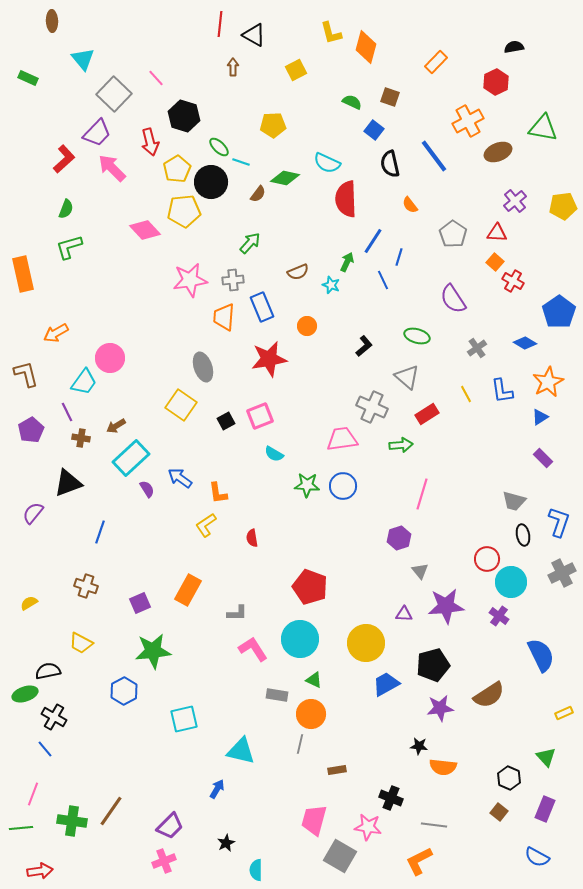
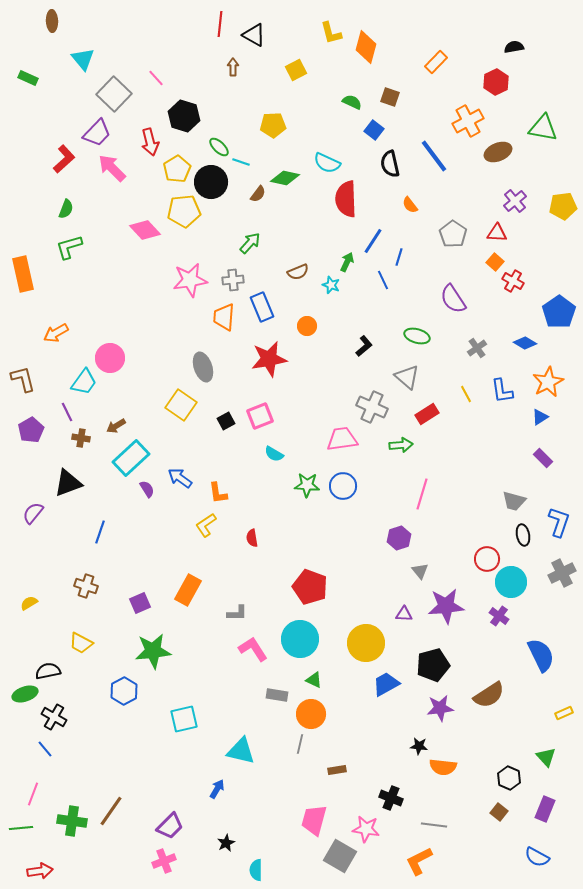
brown L-shape at (26, 374): moved 3 px left, 5 px down
pink star at (368, 827): moved 2 px left, 2 px down
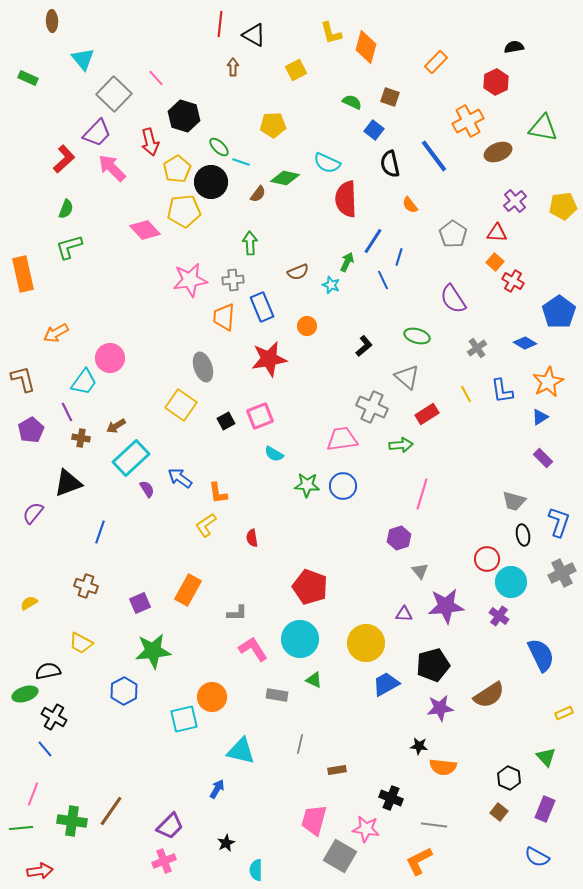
green arrow at (250, 243): rotated 45 degrees counterclockwise
orange circle at (311, 714): moved 99 px left, 17 px up
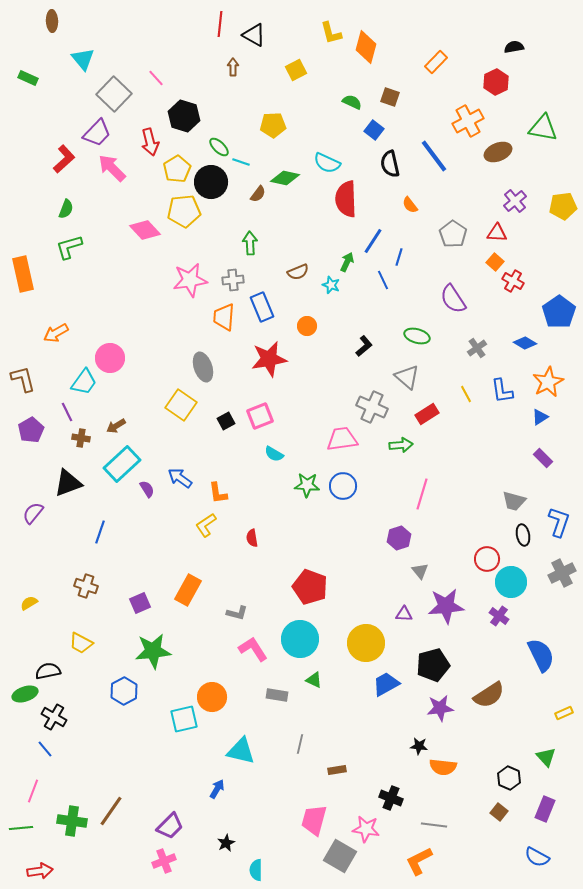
cyan rectangle at (131, 458): moved 9 px left, 6 px down
gray L-shape at (237, 613): rotated 15 degrees clockwise
pink line at (33, 794): moved 3 px up
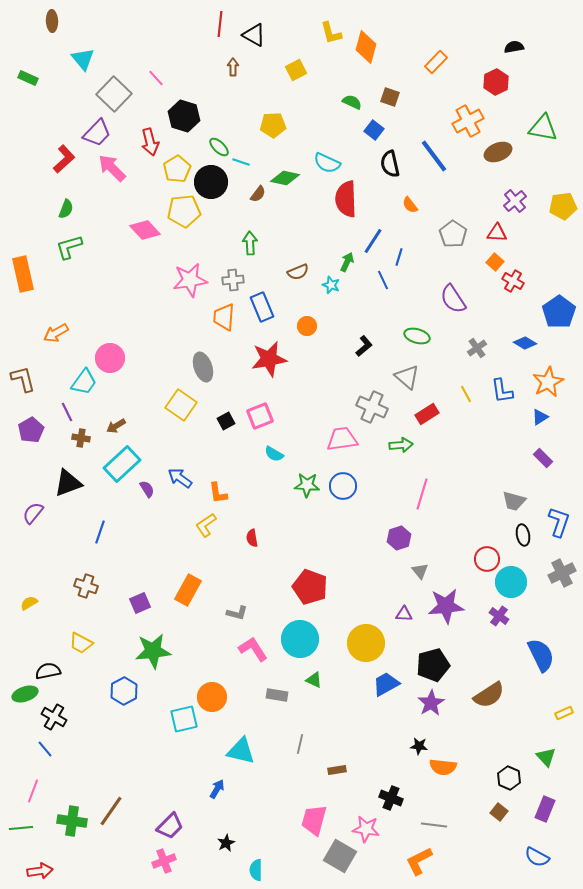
purple star at (440, 708): moved 9 px left, 5 px up; rotated 24 degrees counterclockwise
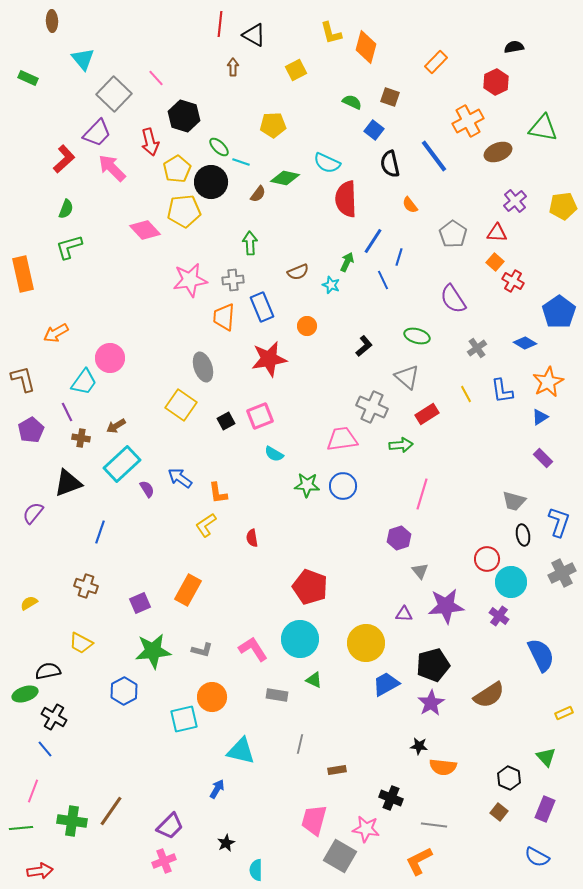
gray L-shape at (237, 613): moved 35 px left, 37 px down
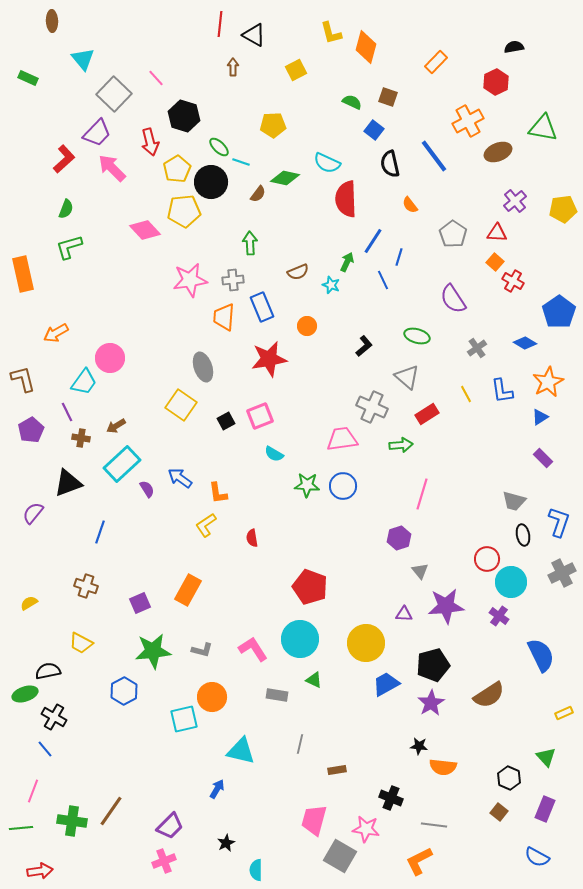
brown square at (390, 97): moved 2 px left
yellow pentagon at (563, 206): moved 3 px down
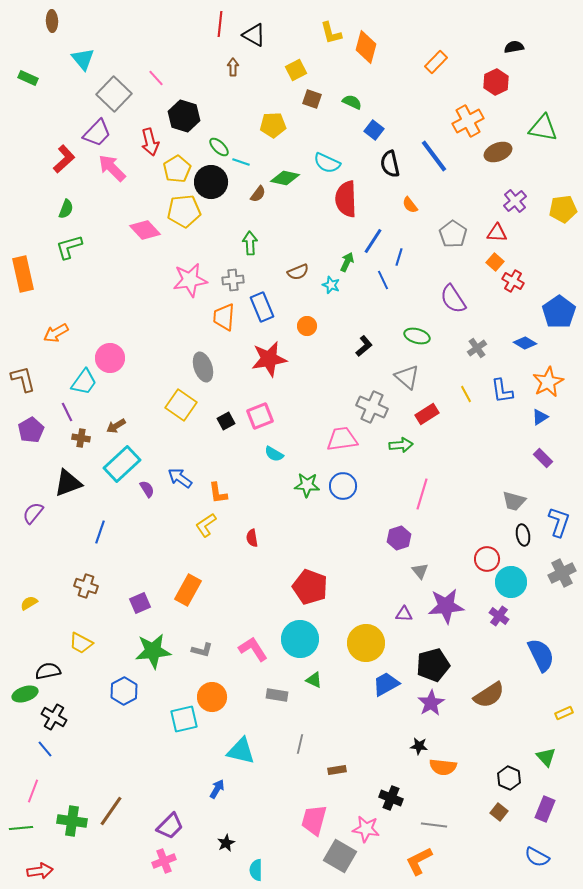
brown square at (388, 97): moved 76 px left, 2 px down
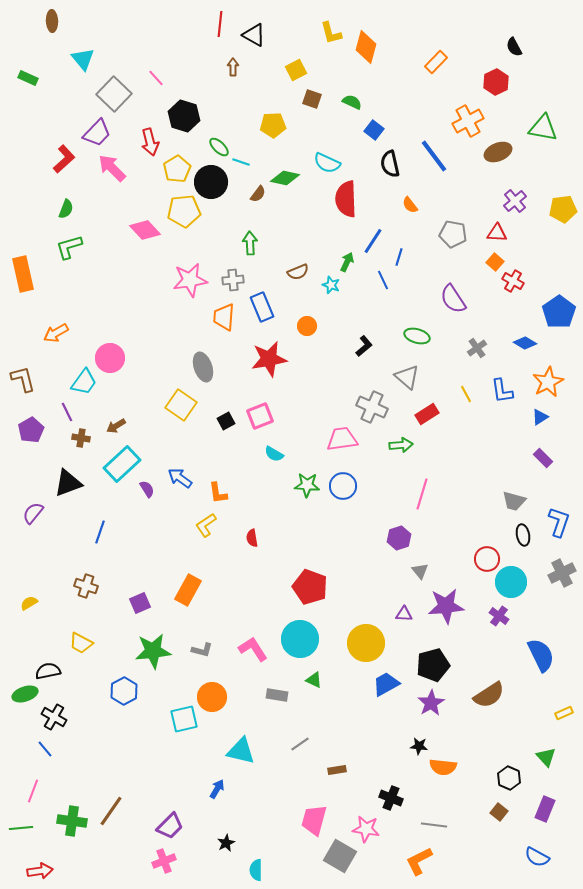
black semicircle at (514, 47): rotated 108 degrees counterclockwise
gray pentagon at (453, 234): rotated 24 degrees counterclockwise
gray line at (300, 744): rotated 42 degrees clockwise
